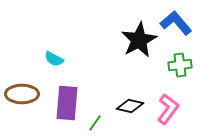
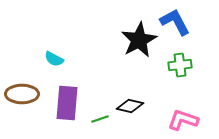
blue L-shape: moved 1 px left, 1 px up; rotated 12 degrees clockwise
pink L-shape: moved 15 px right, 11 px down; rotated 108 degrees counterclockwise
green line: moved 5 px right, 4 px up; rotated 36 degrees clockwise
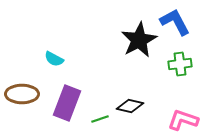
green cross: moved 1 px up
purple rectangle: rotated 16 degrees clockwise
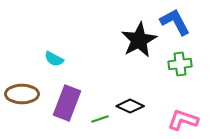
black diamond: rotated 12 degrees clockwise
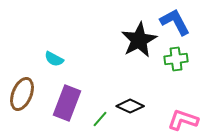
green cross: moved 4 px left, 5 px up
brown ellipse: rotated 68 degrees counterclockwise
green line: rotated 30 degrees counterclockwise
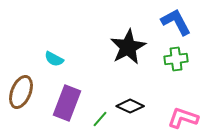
blue L-shape: moved 1 px right
black star: moved 11 px left, 7 px down
brown ellipse: moved 1 px left, 2 px up
pink L-shape: moved 2 px up
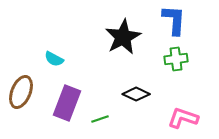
blue L-shape: moved 2 px left, 2 px up; rotated 32 degrees clockwise
black star: moved 5 px left, 10 px up
black diamond: moved 6 px right, 12 px up
green line: rotated 30 degrees clockwise
